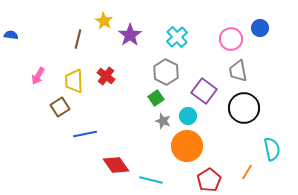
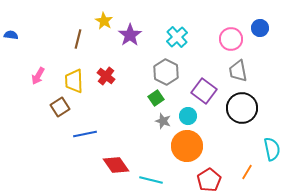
black circle: moved 2 px left
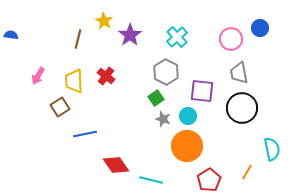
gray trapezoid: moved 1 px right, 2 px down
purple square: moved 2 px left; rotated 30 degrees counterclockwise
gray star: moved 2 px up
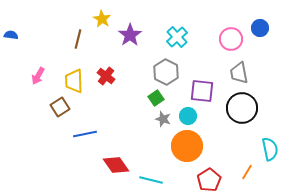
yellow star: moved 2 px left, 2 px up
cyan semicircle: moved 2 px left
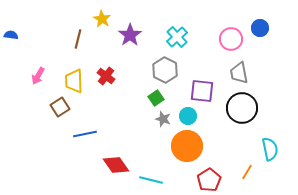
gray hexagon: moved 1 px left, 2 px up
